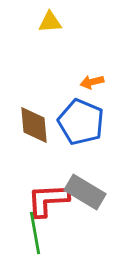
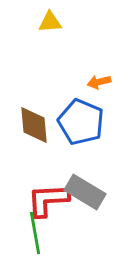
orange arrow: moved 7 px right
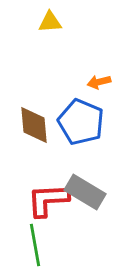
green line: moved 12 px down
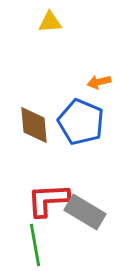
gray rectangle: moved 20 px down
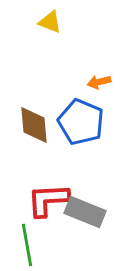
yellow triangle: rotated 25 degrees clockwise
gray rectangle: rotated 9 degrees counterclockwise
green line: moved 8 px left
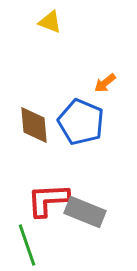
orange arrow: moved 6 px right, 1 px down; rotated 25 degrees counterclockwise
green line: rotated 9 degrees counterclockwise
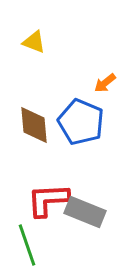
yellow triangle: moved 16 px left, 20 px down
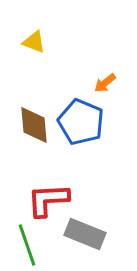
gray rectangle: moved 22 px down
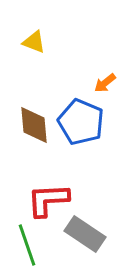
gray rectangle: rotated 12 degrees clockwise
